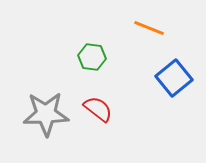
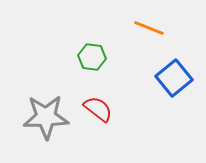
gray star: moved 3 px down
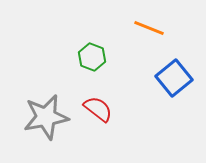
green hexagon: rotated 12 degrees clockwise
gray star: rotated 9 degrees counterclockwise
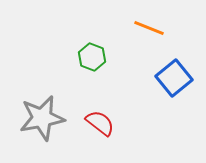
red semicircle: moved 2 px right, 14 px down
gray star: moved 4 px left, 1 px down
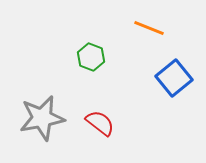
green hexagon: moved 1 px left
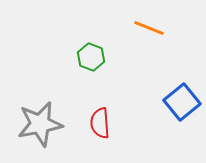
blue square: moved 8 px right, 24 px down
gray star: moved 2 px left, 6 px down
red semicircle: rotated 132 degrees counterclockwise
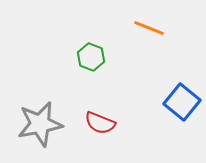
blue square: rotated 12 degrees counterclockwise
red semicircle: rotated 64 degrees counterclockwise
